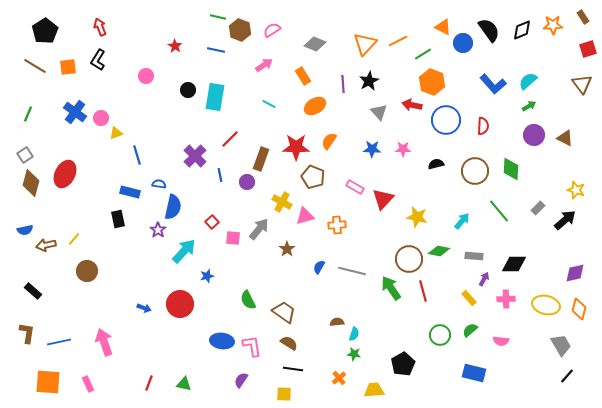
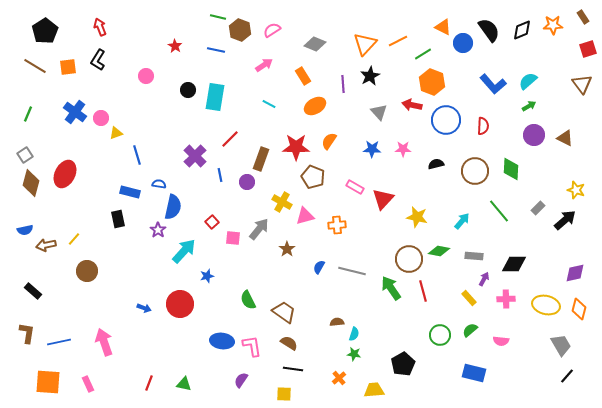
black star at (369, 81): moved 1 px right, 5 px up
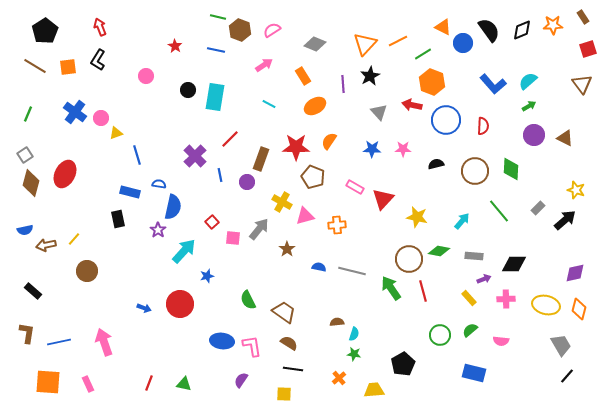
blue semicircle at (319, 267): rotated 72 degrees clockwise
purple arrow at (484, 279): rotated 40 degrees clockwise
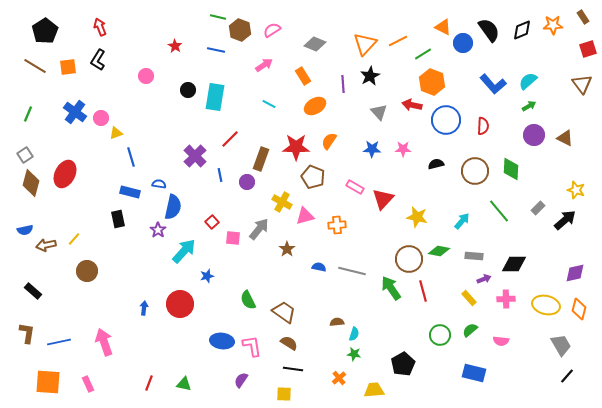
blue line at (137, 155): moved 6 px left, 2 px down
blue arrow at (144, 308): rotated 104 degrees counterclockwise
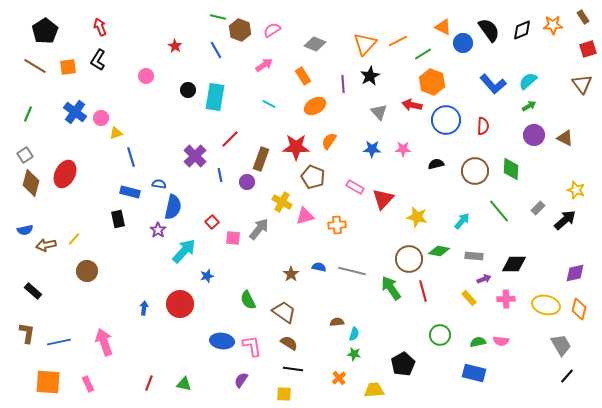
blue line at (216, 50): rotated 48 degrees clockwise
brown star at (287, 249): moved 4 px right, 25 px down
green semicircle at (470, 330): moved 8 px right, 12 px down; rotated 28 degrees clockwise
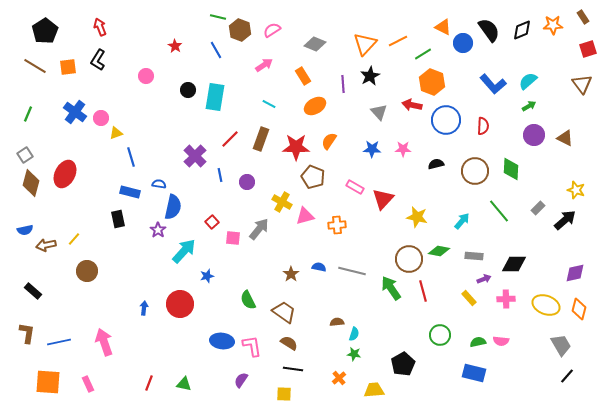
brown rectangle at (261, 159): moved 20 px up
yellow ellipse at (546, 305): rotated 8 degrees clockwise
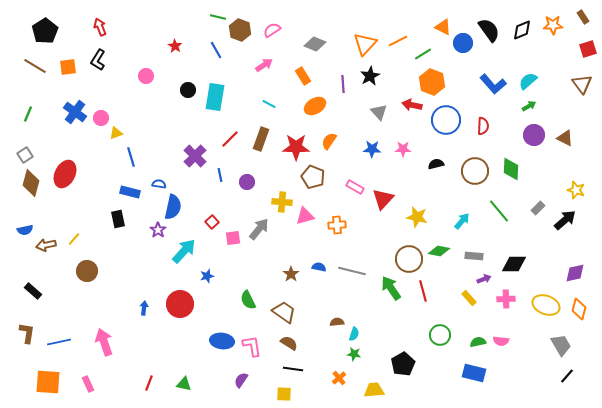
yellow cross at (282, 202): rotated 24 degrees counterclockwise
pink square at (233, 238): rotated 14 degrees counterclockwise
